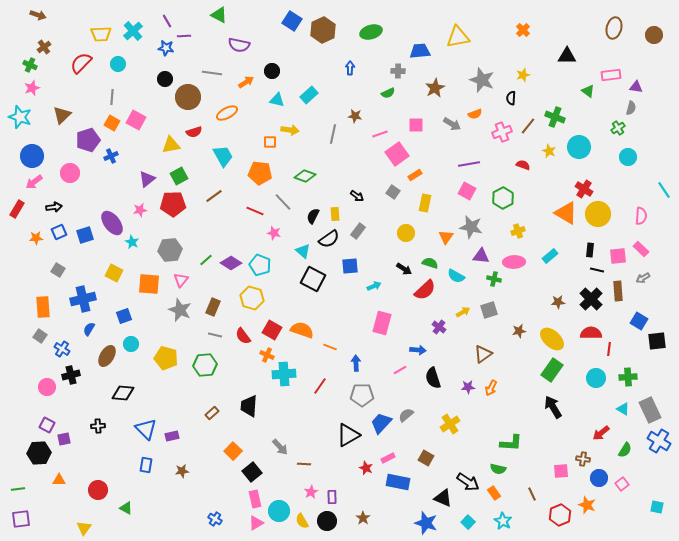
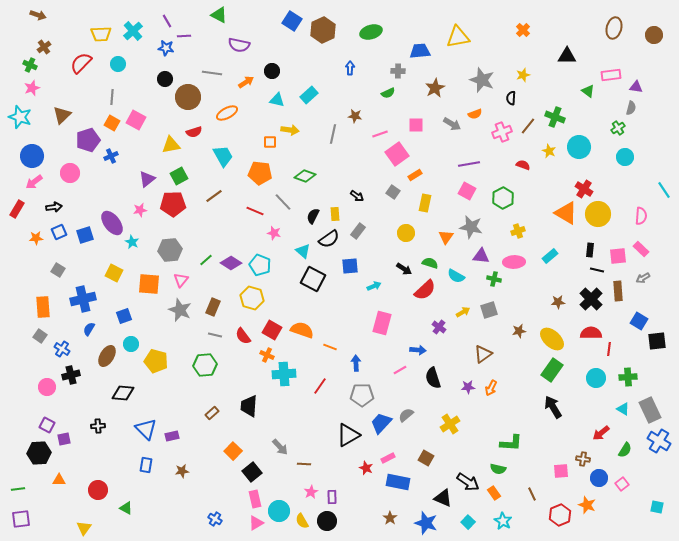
cyan circle at (628, 157): moved 3 px left
yellow pentagon at (166, 358): moved 10 px left, 3 px down
brown star at (363, 518): moved 27 px right
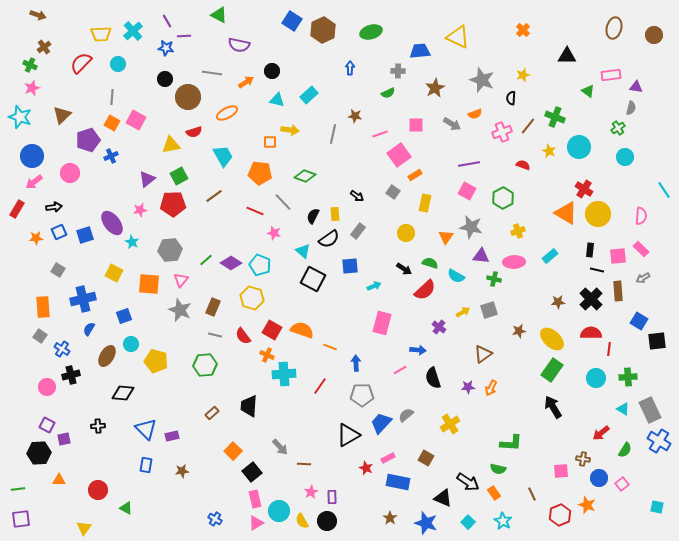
yellow triangle at (458, 37): rotated 35 degrees clockwise
pink square at (397, 154): moved 2 px right, 1 px down
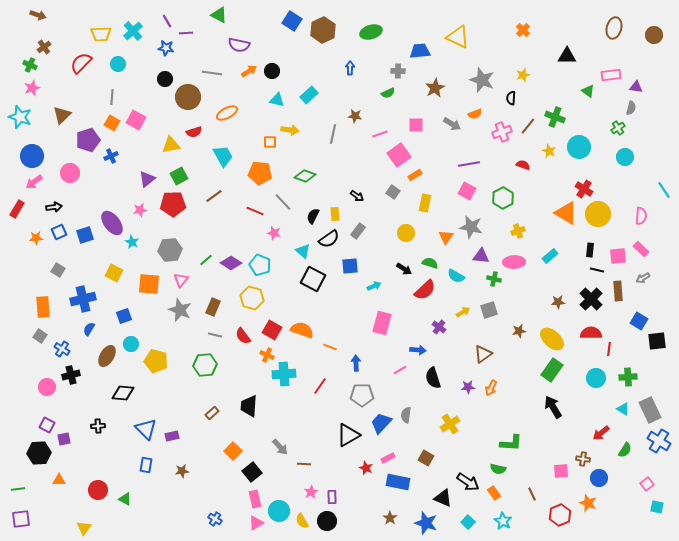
purple line at (184, 36): moved 2 px right, 3 px up
orange arrow at (246, 82): moved 3 px right, 11 px up
gray semicircle at (406, 415): rotated 42 degrees counterclockwise
pink square at (622, 484): moved 25 px right
orange star at (587, 505): moved 1 px right, 2 px up
green triangle at (126, 508): moved 1 px left, 9 px up
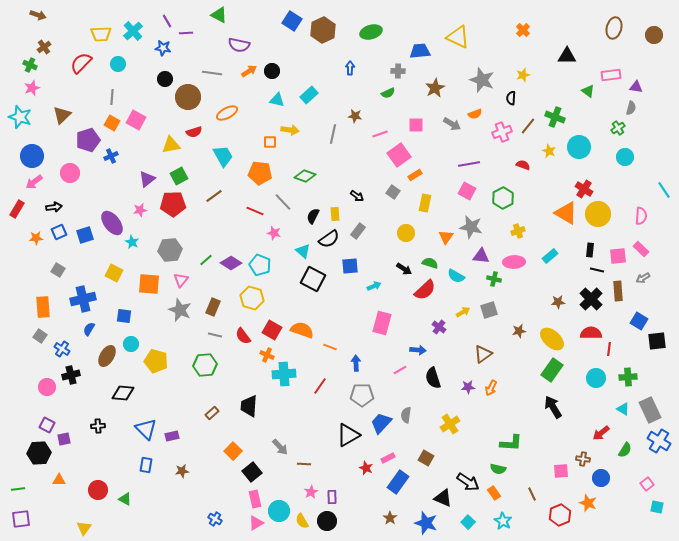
blue star at (166, 48): moved 3 px left
blue square at (124, 316): rotated 28 degrees clockwise
blue circle at (599, 478): moved 2 px right
blue rectangle at (398, 482): rotated 65 degrees counterclockwise
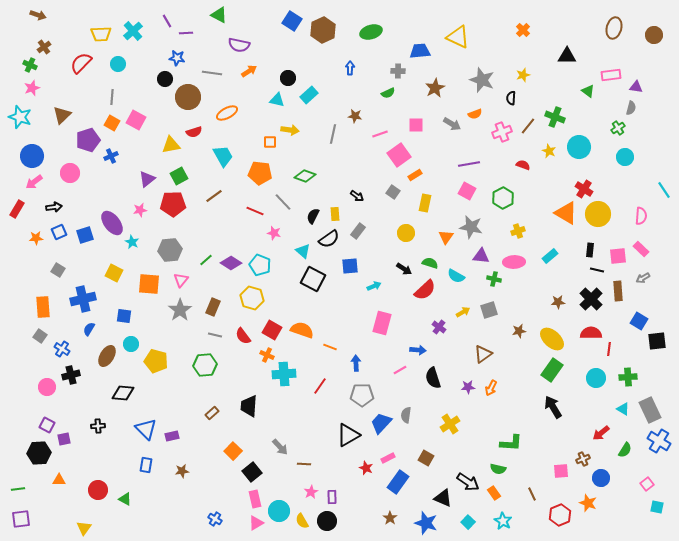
blue star at (163, 48): moved 14 px right, 10 px down
black circle at (272, 71): moved 16 px right, 7 px down
gray star at (180, 310): rotated 15 degrees clockwise
brown cross at (583, 459): rotated 32 degrees counterclockwise
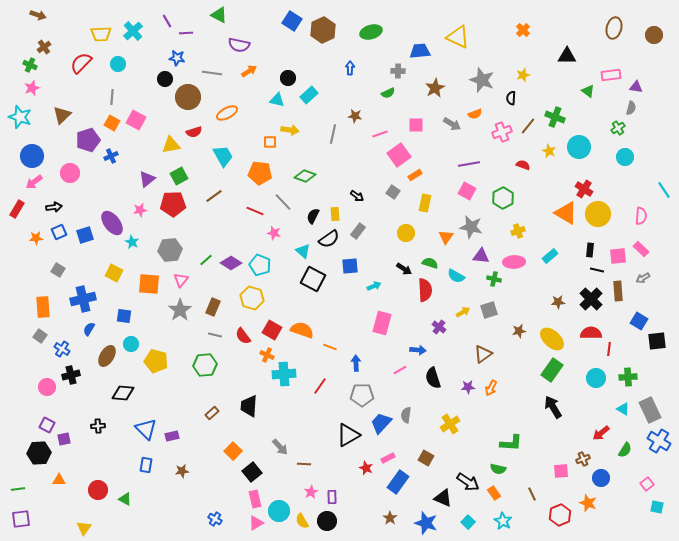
red semicircle at (425, 290): rotated 50 degrees counterclockwise
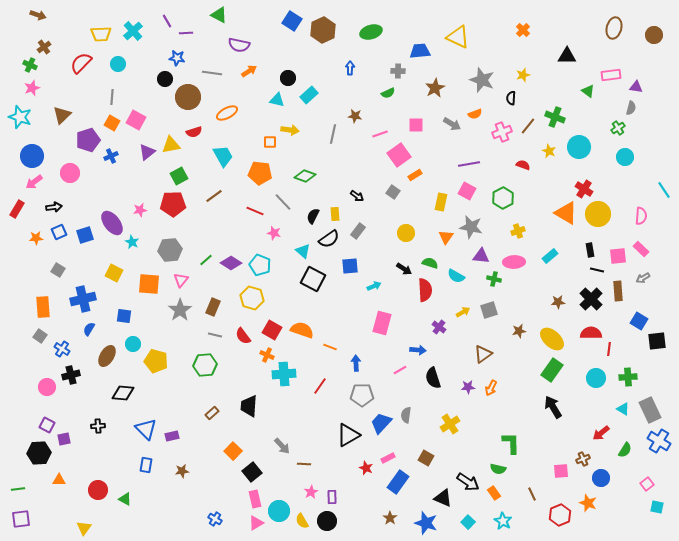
purple triangle at (147, 179): moved 27 px up
yellow rectangle at (425, 203): moved 16 px right, 1 px up
black rectangle at (590, 250): rotated 16 degrees counterclockwise
cyan circle at (131, 344): moved 2 px right
green L-shape at (511, 443): rotated 95 degrees counterclockwise
gray arrow at (280, 447): moved 2 px right, 1 px up
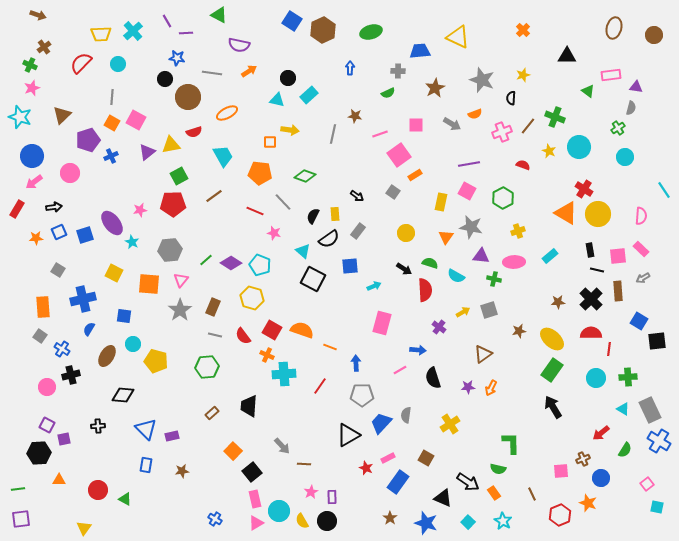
green hexagon at (205, 365): moved 2 px right, 2 px down
black diamond at (123, 393): moved 2 px down
